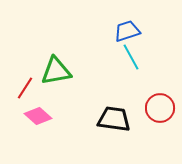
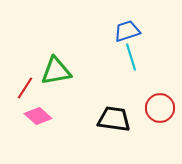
cyan line: rotated 12 degrees clockwise
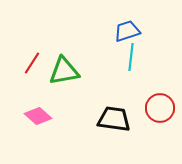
cyan line: rotated 24 degrees clockwise
green triangle: moved 8 px right
red line: moved 7 px right, 25 px up
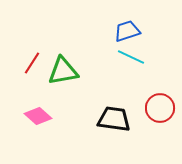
cyan line: rotated 72 degrees counterclockwise
green triangle: moved 1 px left
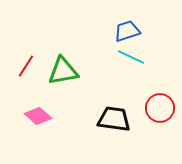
red line: moved 6 px left, 3 px down
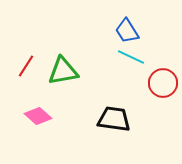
blue trapezoid: rotated 104 degrees counterclockwise
red circle: moved 3 px right, 25 px up
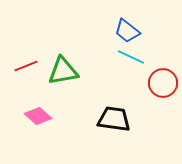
blue trapezoid: rotated 20 degrees counterclockwise
red line: rotated 35 degrees clockwise
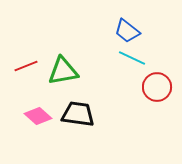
cyan line: moved 1 px right, 1 px down
red circle: moved 6 px left, 4 px down
black trapezoid: moved 36 px left, 5 px up
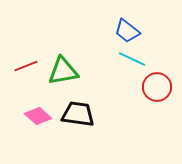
cyan line: moved 1 px down
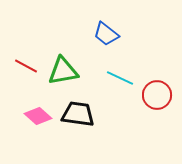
blue trapezoid: moved 21 px left, 3 px down
cyan line: moved 12 px left, 19 px down
red line: rotated 50 degrees clockwise
red circle: moved 8 px down
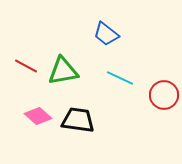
red circle: moved 7 px right
black trapezoid: moved 6 px down
